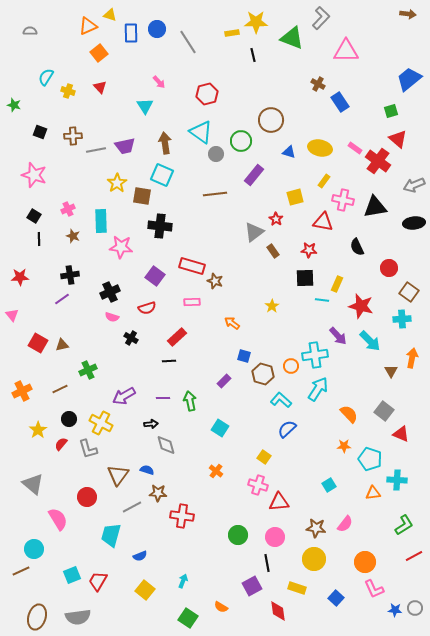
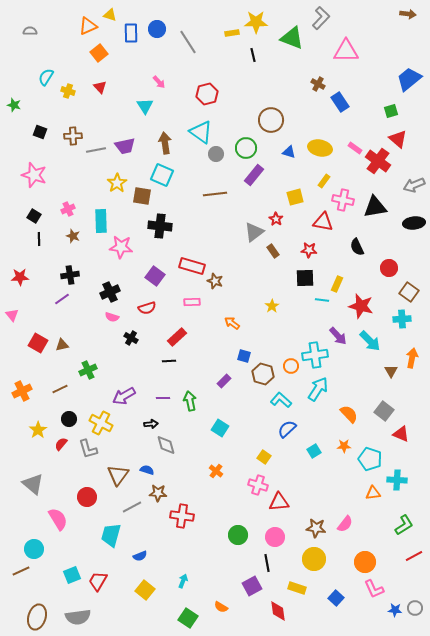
green circle at (241, 141): moved 5 px right, 7 px down
cyan square at (329, 485): moved 15 px left, 34 px up
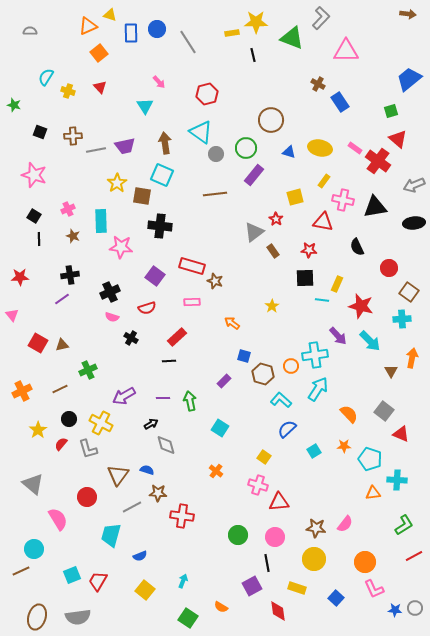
black arrow at (151, 424): rotated 24 degrees counterclockwise
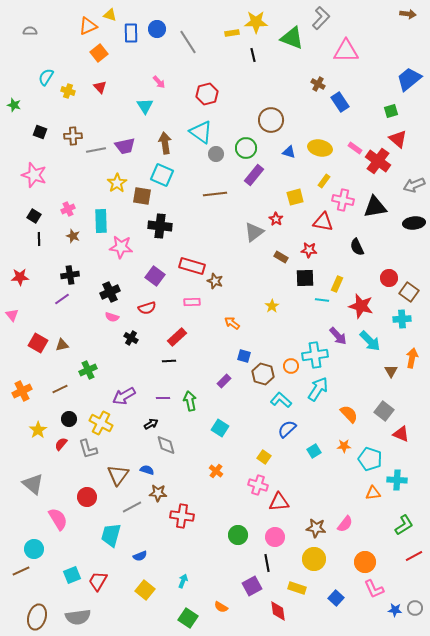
brown rectangle at (273, 251): moved 8 px right, 6 px down; rotated 24 degrees counterclockwise
red circle at (389, 268): moved 10 px down
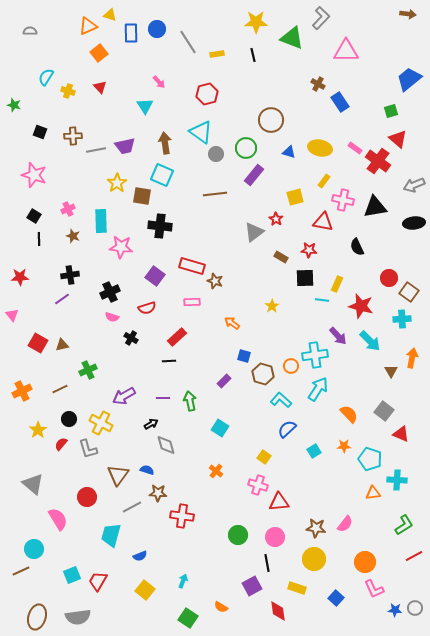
yellow rectangle at (232, 33): moved 15 px left, 21 px down
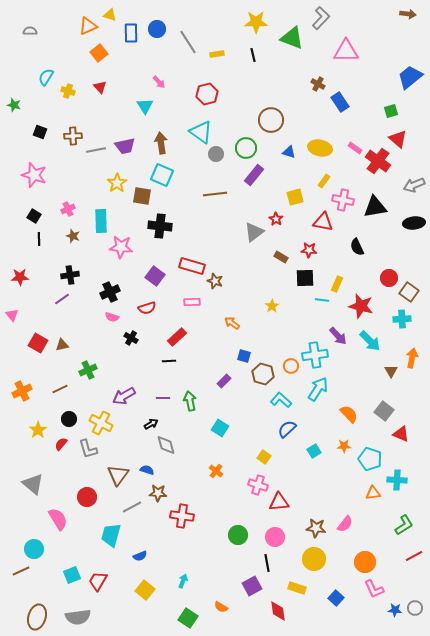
blue trapezoid at (409, 79): moved 1 px right, 2 px up
brown arrow at (165, 143): moved 4 px left
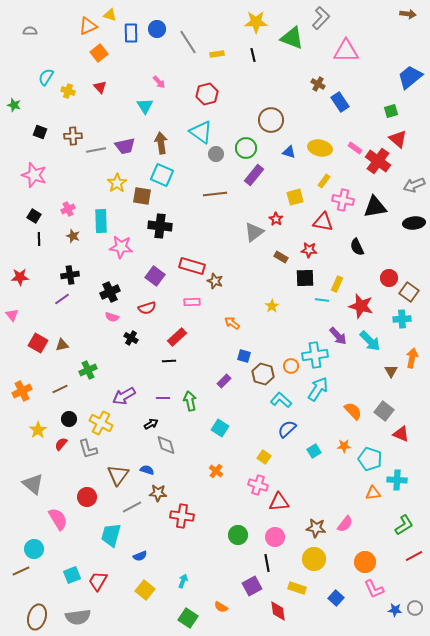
orange semicircle at (349, 414): moved 4 px right, 3 px up
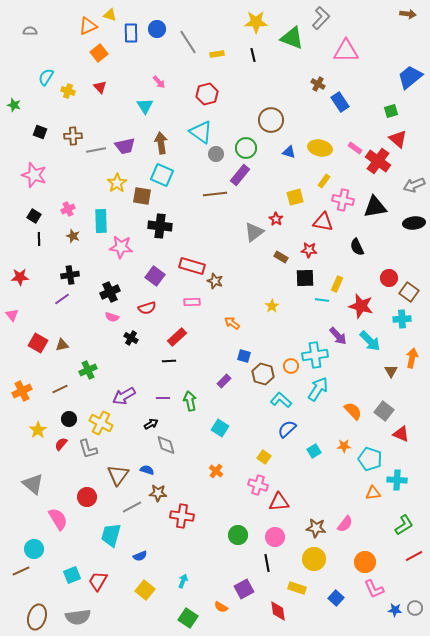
purple rectangle at (254, 175): moved 14 px left
purple square at (252, 586): moved 8 px left, 3 px down
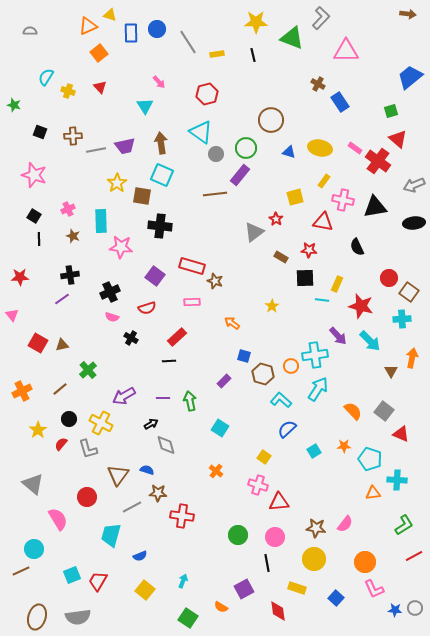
green cross at (88, 370): rotated 18 degrees counterclockwise
brown line at (60, 389): rotated 14 degrees counterclockwise
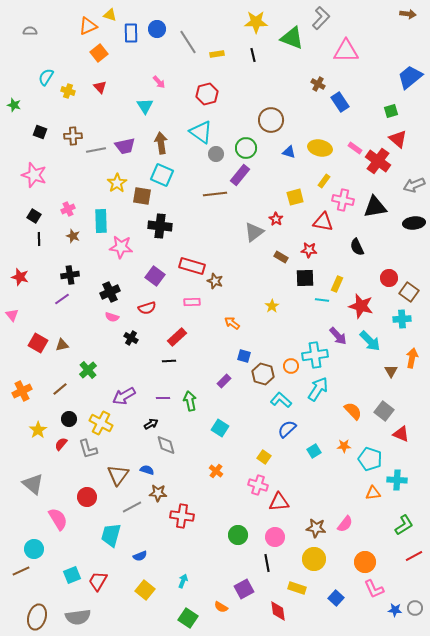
red star at (20, 277): rotated 18 degrees clockwise
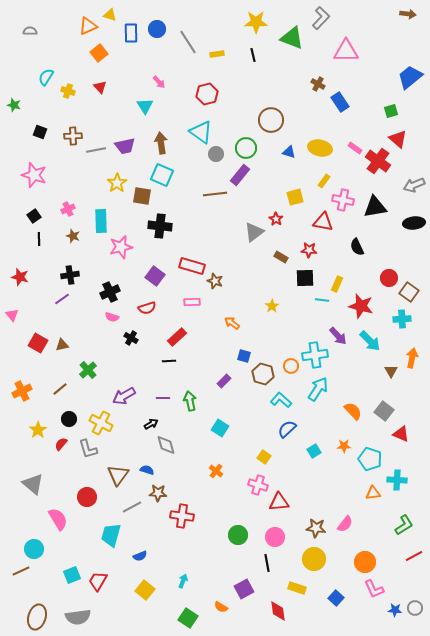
black square at (34, 216): rotated 24 degrees clockwise
pink star at (121, 247): rotated 20 degrees counterclockwise
